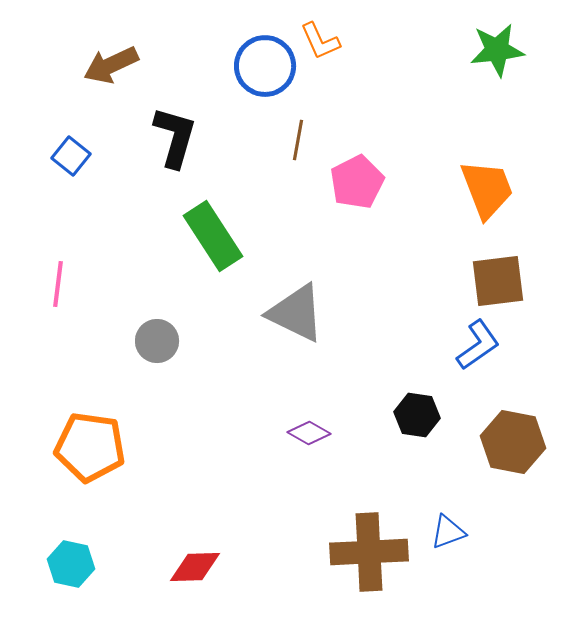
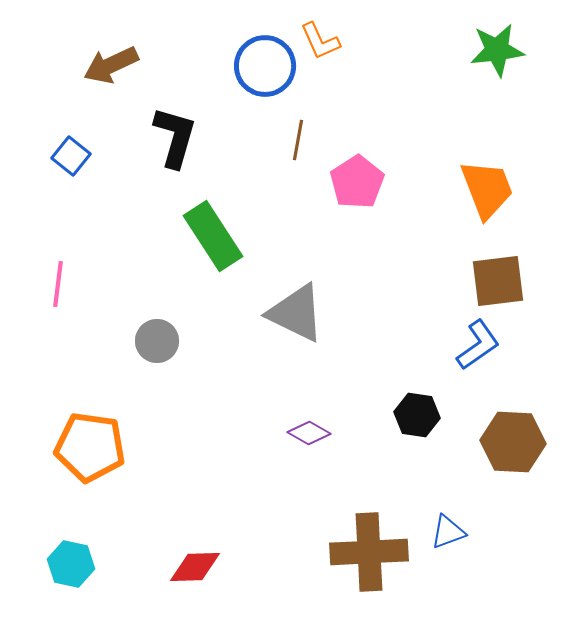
pink pentagon: rotated 6 degrees counterclockwise
brown hexagon: rotated 8 degrees counterclockwise
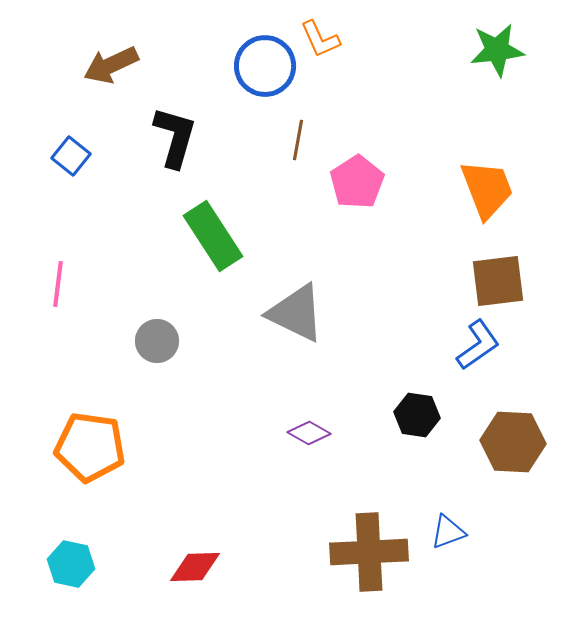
orange L-shape: moved 2 px up
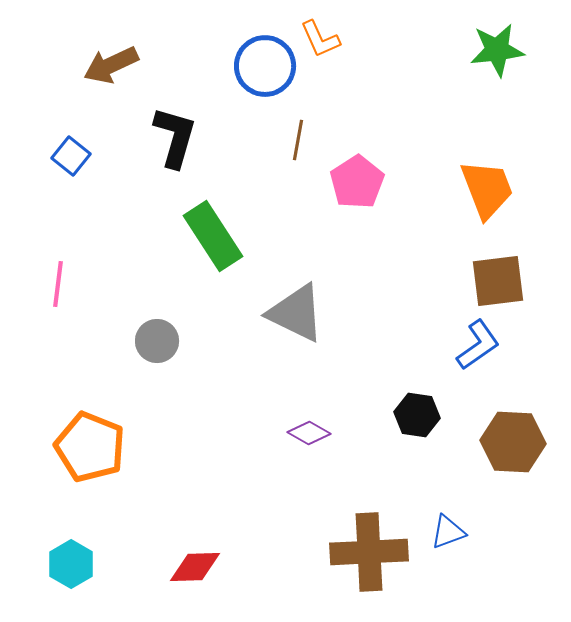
orange pentagon: rotated 14 degrees clockwise
cyan hexagon: rotated 18 degrees clockwise
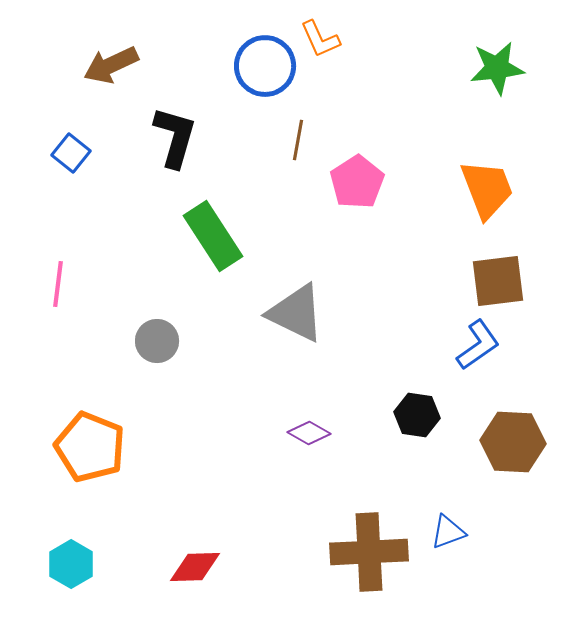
green star: moved 18 px down
blue square: moved 3 px up
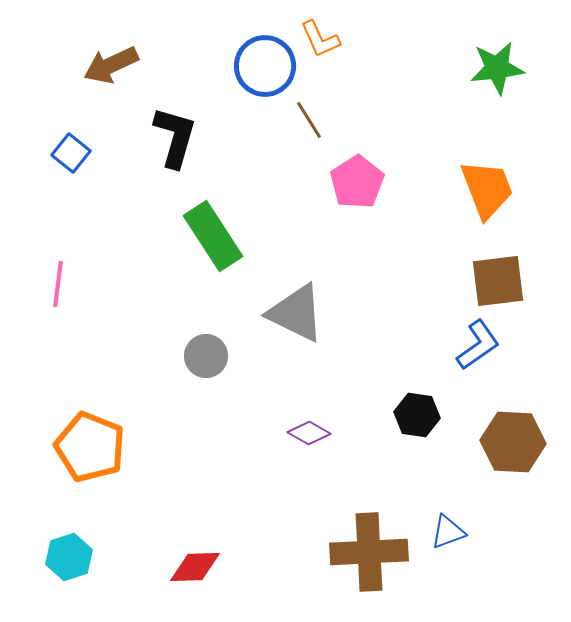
brown line: moved 11 px right, 20 px up; rotated 42 degrees counterclockwise
gray circle: moved 49 px right, 15 px down
cyan hexagon: moved 2 px left, 7 px up; rotated 12 degrees clockwise
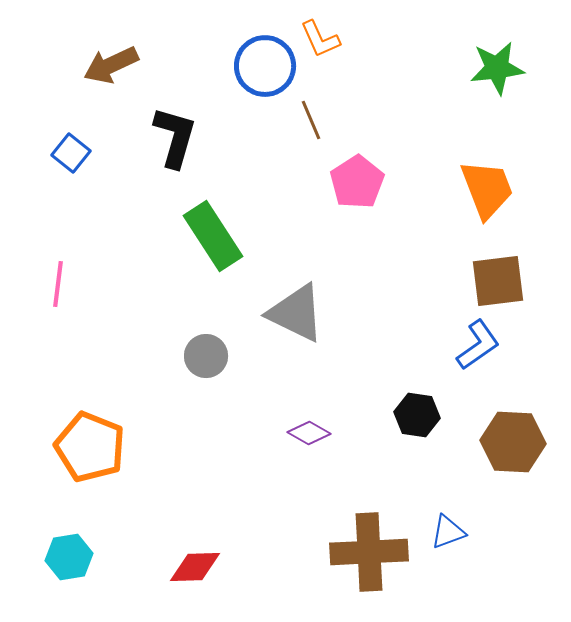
brown line: moved 2 px right; rotated 9 degrees clockwise
cyan hexagon: rotated 9 degrees clockwise
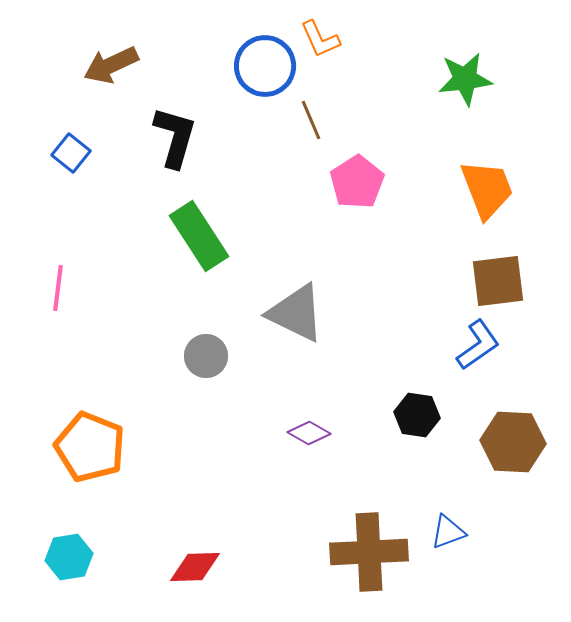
green star: moved 32 px left, 11 px down
green rectangle: moved 14 px left
pink line: moved 4 px down
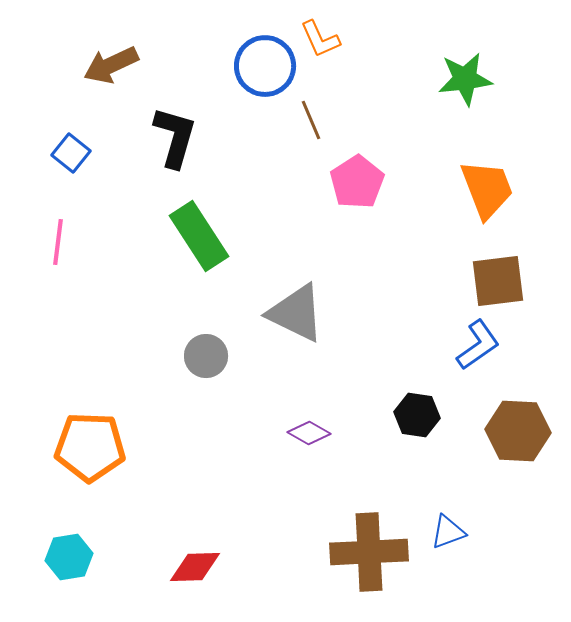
pink line: moved 46 px up
brown hexagon: moved 5 px right, 11 px up
orange pentagon: rotated 20 degrees counterclockwise
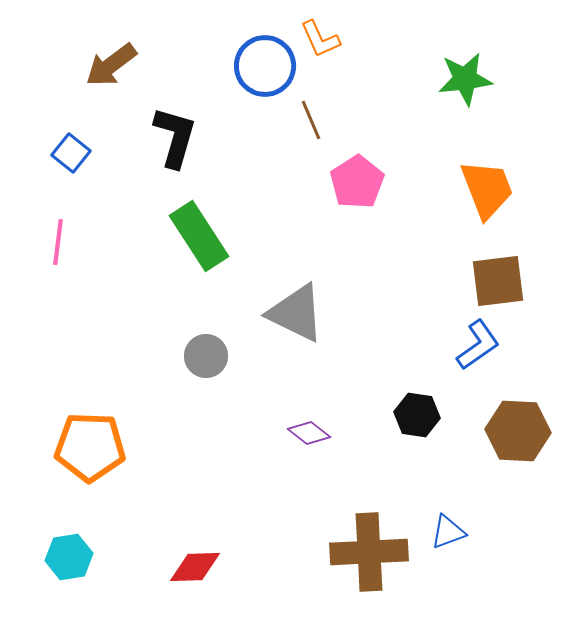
brown arrow: rotated 12 degrees counterclockwise
purple diamond: rotated 9 degrees clockwise
